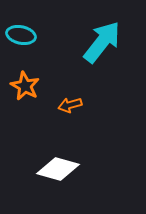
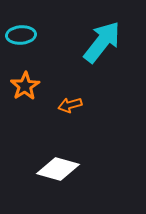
cyan ellipse: rotated 16 degrees counterclockwise
orange star: rotated 12 degrees clockwise
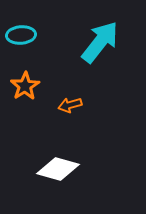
cyan arrow: moved 2 px left
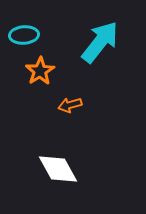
cyan ellipse: moved 3 px right
orange star: moved 15 px right, 15 px up
white diamond: rotated 45 degrees clockwise
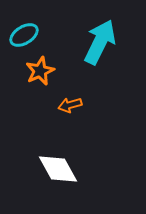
cyan ellipse: rotated 28 degrees counterclockwise
cyan arrow: rotated 12 degrees counterclockwise
orange star: rotated 8 degrees clockwise
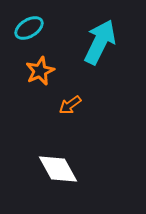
cyan ellipse: moved 5 px right, 7 px up
orange arrow: rotated 20 degrees counterclockwise
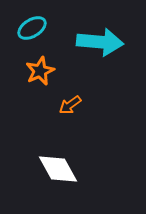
cyan ellipse: moved 3 px right
cyan arrow: rotated 69 degrees clockwise
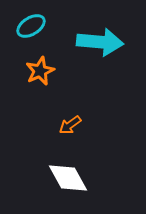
cyan ellipse: moved 1 px left, 2 px up
orange arrow: moved 20 px down
white diamond: moved 10 px right, 9 px down
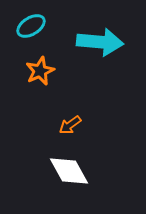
white diamond: moved 1 px right, 7 px up
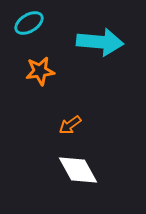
cyan ellipse: moved 2 px left, 3 px up
orange star: rotated 16 degrees clockwise
white diamond: moved 9 px right, 1 px up
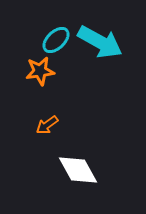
cyan ellipse: moved 27 px right, 17 px down; rotated 12 degrees counterclockwise
cyan arrow: rotated 24 degrees clockwise
orange arrow: moved 23 px left
